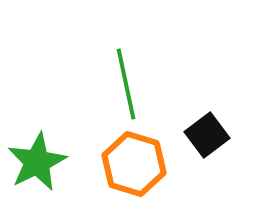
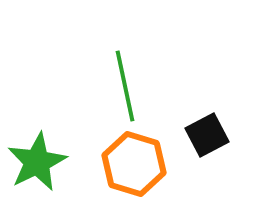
green line: moved 1 px left, 2 px down
black square: rotated 9 degrees clockwise
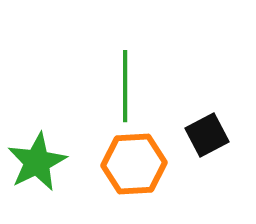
green line: rotated 12 degrees clockwise
orange hexagon: rotated 20 degrees counterclockwise
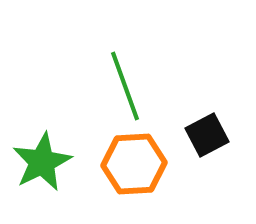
green line: rotated 20 degrees counterclockwise
green star: moved 5 px right
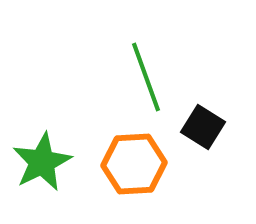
green line: moved 21 px right, 9 px up
black square: moved 4 px left, 8 px up; rotated 30 degrees counterclockwise
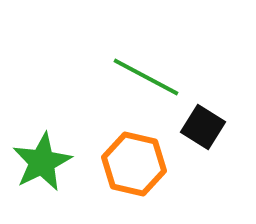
green line: rotated 42 degrees counterclockwise
orange hexagon: rotated 16 degrees clockwise
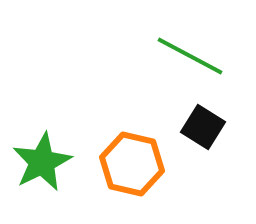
green line: moved 44 px right, 21 px up
orange hexagon: moved 2 px left
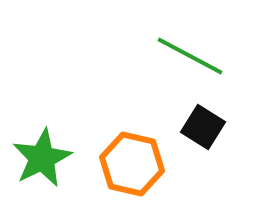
green star: moved 4 px up
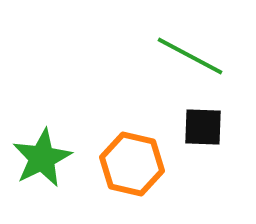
black square: rotated 30 degrees counterclockwise
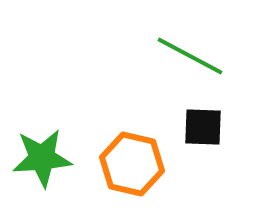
green star: rotated 22 degrees clockwise
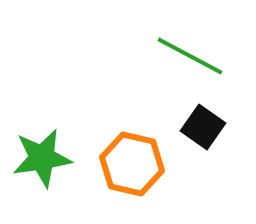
black square: rotated 33 degrees clockwise
green star: rotated 4 degrees counterclockwise
